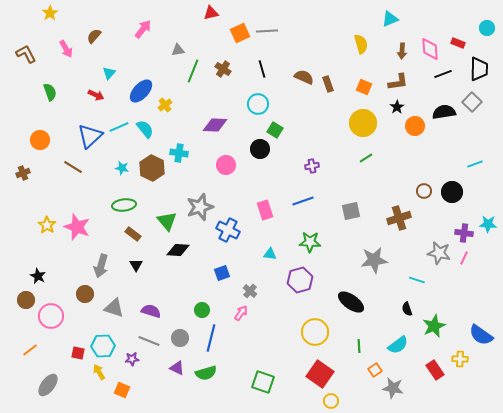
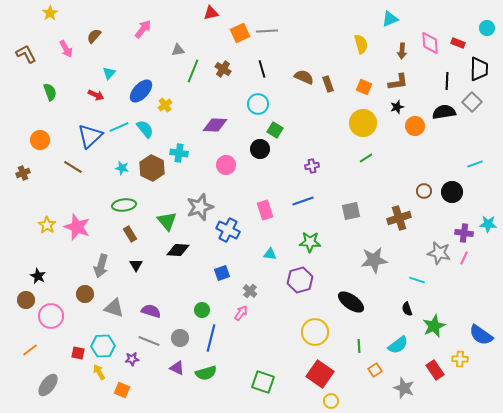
pink diamond at (430, 49): moved 6 px up
black line at (443, 74): moved 4 px right, 7 px down; rotated 66 degrees counterclockwise
black star at (397, 107): rotated 16 degrees clockwise
brown rectangle at (133, 234): moved 3 px left; rotated 21 degrees clockwise
gray star at (393, 388): moved 11 px right; rotated 10 degrees clockwise
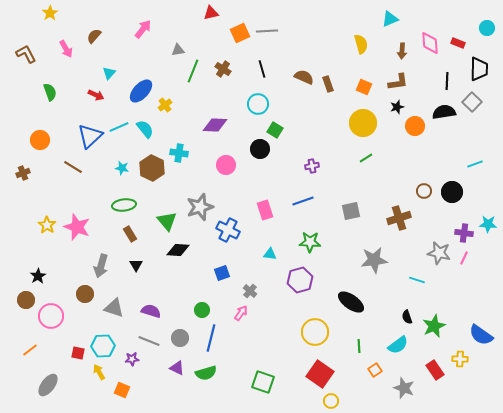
black star at (38, 276): rotated 14 degrees clockwise
black semicircle at (407, 309): moved 8 px down
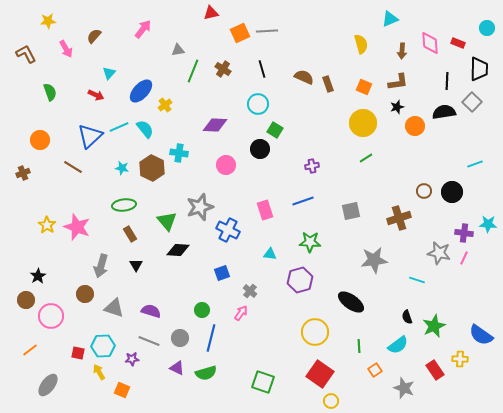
yellow star at (50, 13): moved 2 px left, 8 px down; rotated 28 degrees clockwise
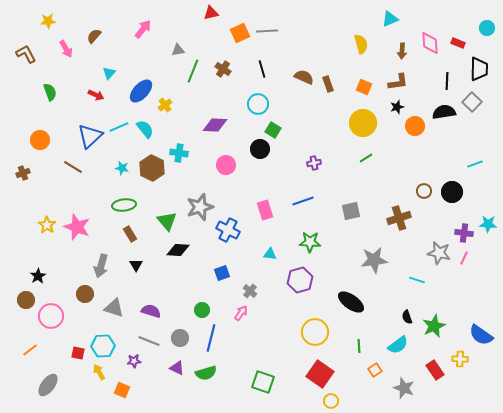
green square at (275, 130): moved 2 px left
purple cross at (312, 166): moved 2 px right, 3 px up
purple star at (132, 359): moved 2 px right, 2 px down
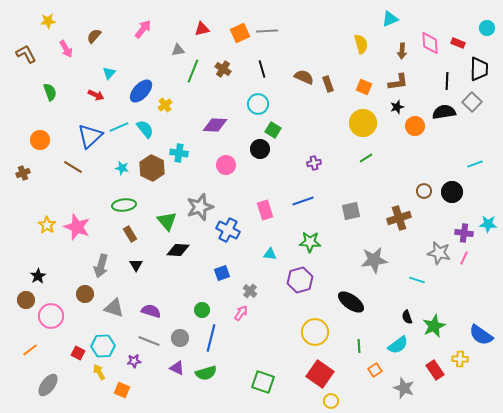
red triangle at (211, 13): moved 9 px left, 16 px down
red square at (78, 353): rotated 16 degrees clockwise
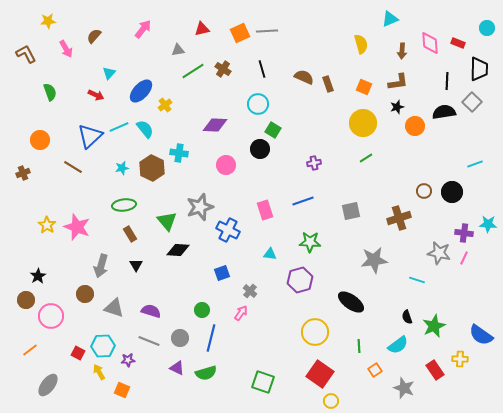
green line at (193, 71): rotated 35 degrees clockwise
cyan star at (122, 168): rotated 24 degrees counterclockwise
purple star at (134, 361): moved 6 px left, 1 px up
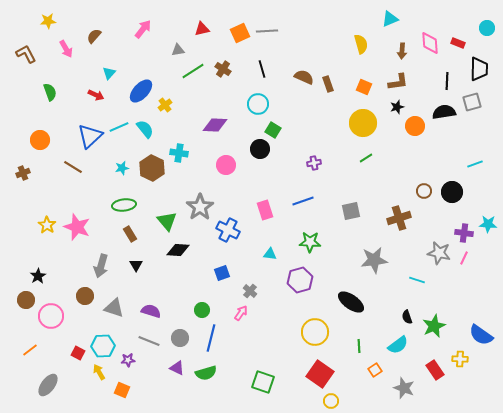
gray square at (472, 102): rotated 30 degrees clockwise
gray star at (200, 207): rotated 16 degrees counterclockwise
brown circle at (85, 294): moved 2 px down
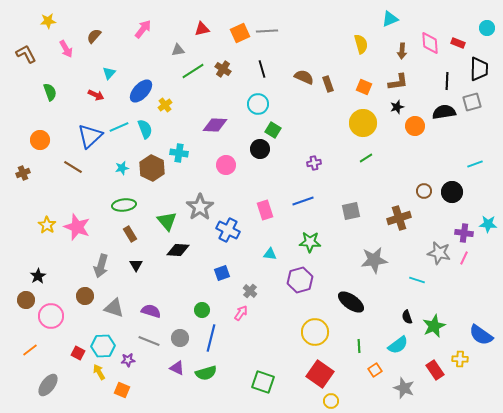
cyan semicircle at (145, 129): rotated 18 degrees clockwise
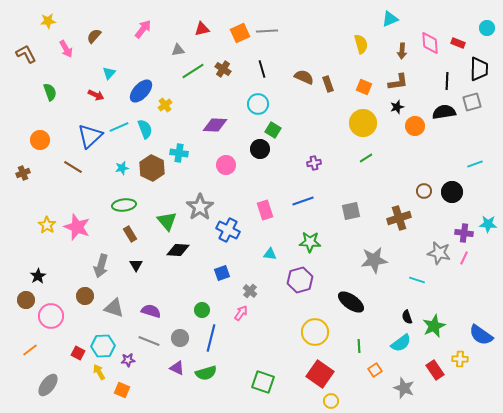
cyan semicircle at (398, 345): moved 3 px right, 2 px up
